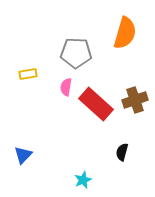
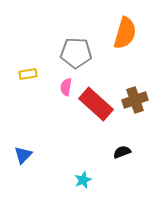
black semicircle: rotated 54 degrees clockwise
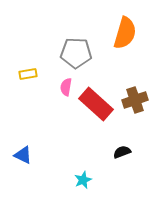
blue triangle: rotated 48 degrees counterclockwise
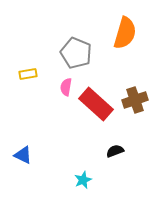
gray pentagon: rotated 20 degrees clockwise
black semicircle: moved 7 px left, 1 px up
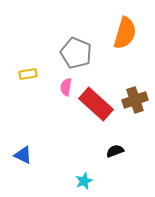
cyan star: moved 1 px right, 1 px down
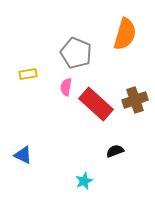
orange semicircle: moved 1 px down
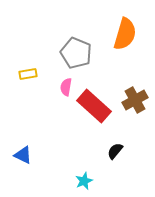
brown cross: rotated 10 degrees counterclockwise
red rectangle: moved 2 px left, 2 px down
black semicircle: rotated 30 degrees counterclockwise
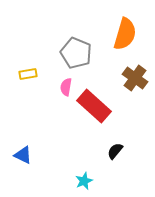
brown cross: moved 22 px up; rotated 25 degrees counterclockwise
